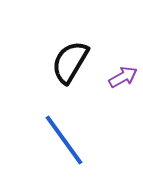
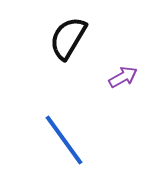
black semicircle: moved 2 px left, 24 px up
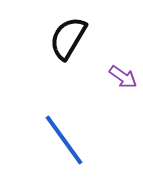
purple arrow: rotated 64 degrees clockwise
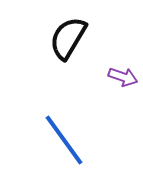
purple arrow: rotated 16 degrees counterclockwise
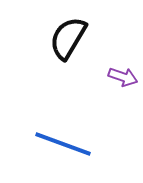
blue line: moved 1 px left, 4 px down; rotated 34 degrees counterclockwise
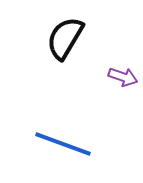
black semicircle: moved 3 px left
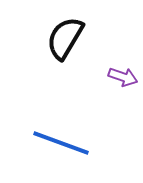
blue line: moved 2 px left, 1 px up
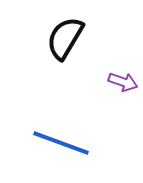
purple arrow: moved 5 px down
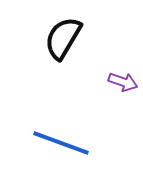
black semicircle: moved 2 px left
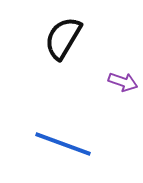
blue line: moved 2 px right, 1 px down
